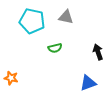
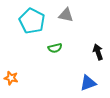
gray triangle: moved 2 px up
cyan pentagon: rotated 15 degrees clockwise
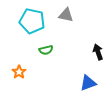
cyan pentagon: rotated 15 degrees counterclockwise
green semicircle: moved 9 px left, 2 px down
orange star: moved 8 px right, 6 px up; rotated 24 degrees clockwise
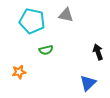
orange star: rotated 24 degrees clockwise
blue triangle: rotated 24 degrees counterclockwise
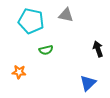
cyan pentagon: moved 1 px left
black arrow: moved 3 px up
orange star: rotated 16 degrees clockwise
